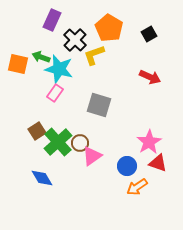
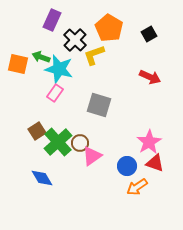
red triangle: moved 3 px left
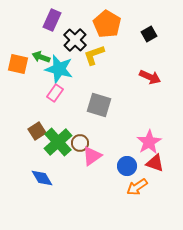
orange pentagon: moved 2 px left, 4 px up
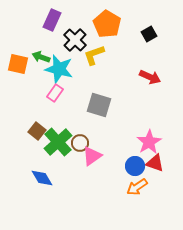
brown square: rotated 18 degrees counterclockwise
blue circle: moved 8 px right
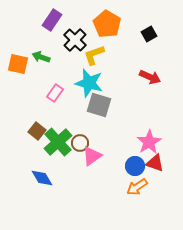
purple rectangle: rotated 10 degrees clockwise
cyan star: moved 30 px right, 14 px down
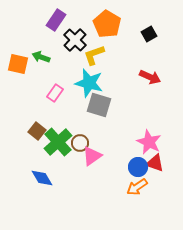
purple rectangle: moved 4 px right
pink star: rotated 15 degrees counterclockwise
blue circle: moved 3 px right, 1 px down
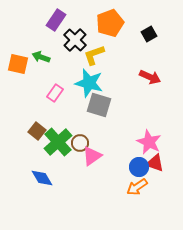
orange pentagon: moved 3 px right, 1 px up; rotated 20 degrees clockwise
blue circle: moved 1 px right
